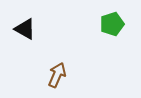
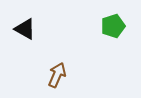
green pentagon: moved 1 px right, 2 px down
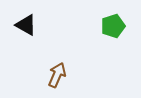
black triangle: moved 1 px right, 4 px up
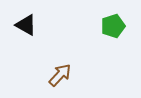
brown arrow: moved 3 px right; rotated 20 degrees clockwise
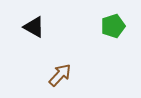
black triangle: moved 8 px right, 2 px down
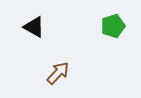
brown arrow: moved 2 px left, 2 px up
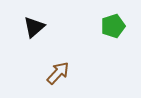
black triangle: rotated 50 degrees clockwise
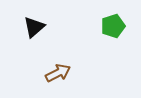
brown arrow: rotated 20 degrees clockwise
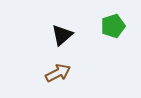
black triangle: moved 28 px right, 8 px down
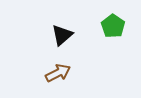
green pentagon: rotated 20 degrees counterclockwise
